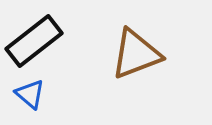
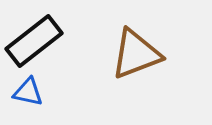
blue triangle: moved 2 px left, 2 px up; rotated 28 degrees counterclockwise
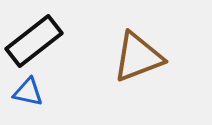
brown triangle: moved 2 px right, 3 px down
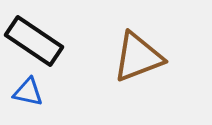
black rectangle: rotated 72 degrees clockwise
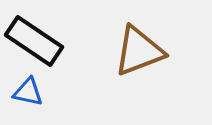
brown triangle: moved 1 px right, 6 px up
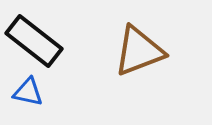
black rectangle: rotated 4 degrees clockwise
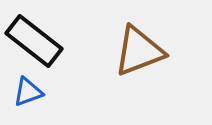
blue triangle: rotated 32 degrees counterclockwise
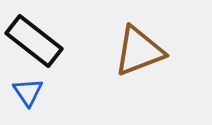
blue triangle: rotated 44 degrees counterclockwise
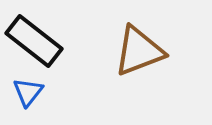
blue triangle: rotated 12 degrees clockwise
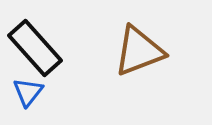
black rectangle: moved 1 px right, 7 px down; rotated 10 degrees clockwise
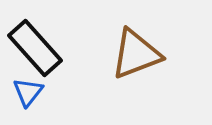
brown triangle: moved 3 px left, 3 px down
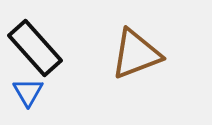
blue triangle: rotated 8 degrees counterclockwise
